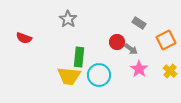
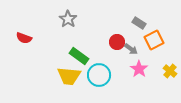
orange square: moved 12 px left
green rectangle: moved 1 px up; rotated 60 degrees counterclockwise
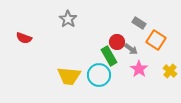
orange square: moved 2 px right; rotated 30 degrees counterclockwise
green rectangle: moved 30 px right; rotated 24 degrees clockwise
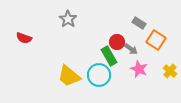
pink star: rotated 12 degrees counterclockwise
yellow trapezoid: rotated 35 degrees clockwise
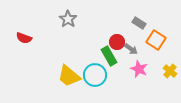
cyan circle: moved 4 px left
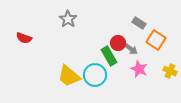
red circle: moved 1 px right, 1 px down
yellow cross: rotated 16 degrees counterclockwise
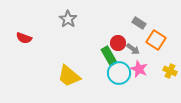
gray arrow: moved 2 px right
cyan circle: moved 24 px right, 2 px up
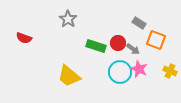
orange square: rotated 12 degrees counterclockwise
green rectangle: moved 13 px left, 10 px up; rotated 42 degrees counterclockwise
cyan circle: moved 1 px right, 1 px up
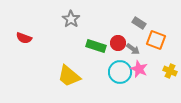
gray star: moved 3 px right
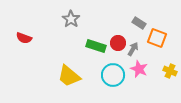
orange square: moved 1 px right, 2 px up
gray arrow: rotated 96 degrees counterclockwise
cyan circle: moved 7 px left, 3 px down
